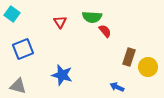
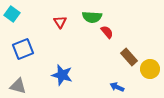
red semicircle: moved 2 px right, 1 px down
brown rectangle: rotated 60 degrees counterclockwise
yellow circle: moved 2 px right, 2 px down
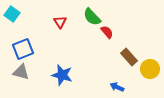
green semicircle: rotated 42 degrees clockwise
gray triangle: moved 3 px right, 14 px up
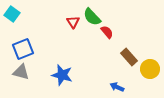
red triangle: moved 13 px right
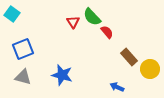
gray triangle: moved 2 px right, 5 px down
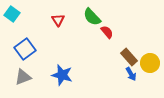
red triangle: moved 15 px left, 2 px up
blue square: moved 2 px right; rotated 15 degrees counterclockwise
yellow circle: moved 6 px up
gray triangle: rotated 36 degrees counterclockwise
blue arrow: moved 14 px right, 13 px up; rotated 144 degrees counterclockwise
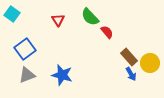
green semicircle: moved 2 px left
gray triangle: moved 4 px right, 2 px up
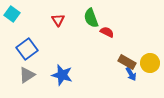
green semicircle: moved 1 px right, 1 px down; rotated 24 degrees clockwise
red semicircle: rotated 24 degrees counterclockwise
blue square: moved 2 px right
brown rectangle: moved 2 px left, 5 px down; rotated 18 degrees counterclockwise
gray triangle: rotated 12 degrees counterclockwise
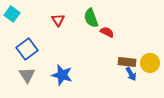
brown rectangle: rotated 24 degrees counterclockwise
gray triangle: rotated 30 degrees counterclockwise
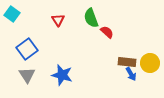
red semicircle: rotated 16 degrees clockwise
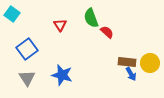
red triangle: moved 2 px right, 5 px down
gray triangle: moved 3 px down
